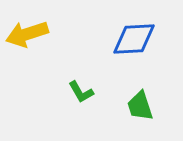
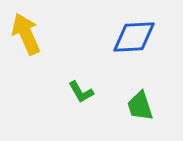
yellow arrow: moved 1 px left; rotated 84 degrees clockwise
blue diamond: moved 2 px up
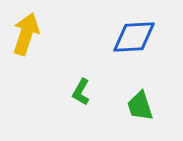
yellow arrow: rotated 42 degrees clockwise
green L-shape: rotated 60 degrees clockwise
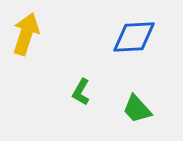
green trapezoid: moved 3 px left, 3 px down; rotated 24 degrees counterclockwise
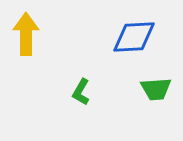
yellow arrow: rotated 18 degrees counterclockwise
green trapezoid: moved 19 px right, 20 px up; rotated 52 degrees counterclockwise
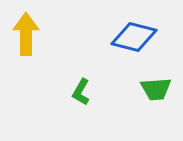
blue diamond: rotated 18 degrees clockwise
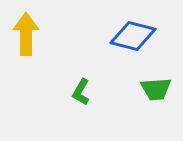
blue diamond: moved 1 px left, 1 px up
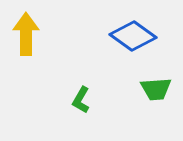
blue diamond: rotated 21 degrees clockwise
green L-shape: moved 8 px down
